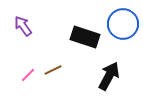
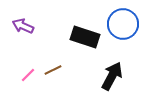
purple arrow: rotated 30 degrees counterclockwise
black arrow: moved 3 px right
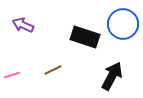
purple arrow: moved 1 px up
pink line: moved 16 px left; rotated 28 degrees clockwise
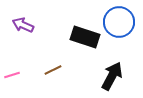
blue circle: moved 4 px left, 2 px up
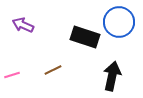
black arrow: rotated 16 degrees counterclockwise
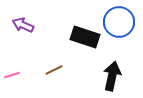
brown line: moved 1 px right
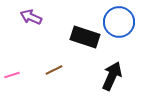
purple arrow: moved 8 px right, 8 px up
black arrow: rotated 12 degrees clockwise
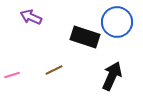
blue circle: moved 2 px left
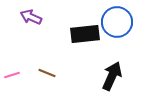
black rectangle: moved 3 px up; rotated 24 degrees counterclockwise
brown line: moved 7 px left, 3 px down; rotated 48 degrees clockwise
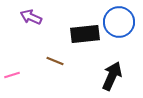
blue circle: moved 2 px right
brown line: moved 8 px right, 12 px up
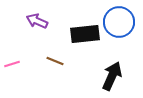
purple arrow: moved 6 px right, 4 px down
pink line: moved 11 px up
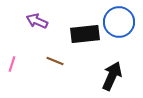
pink line: rotated 56 degrees counterclockwise
